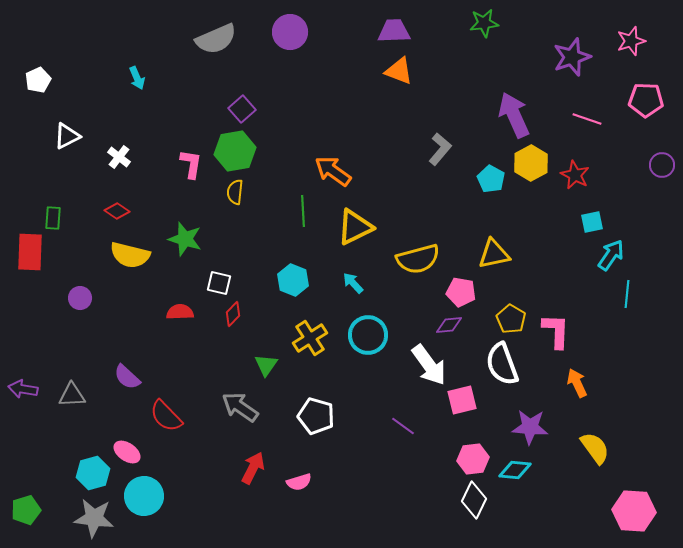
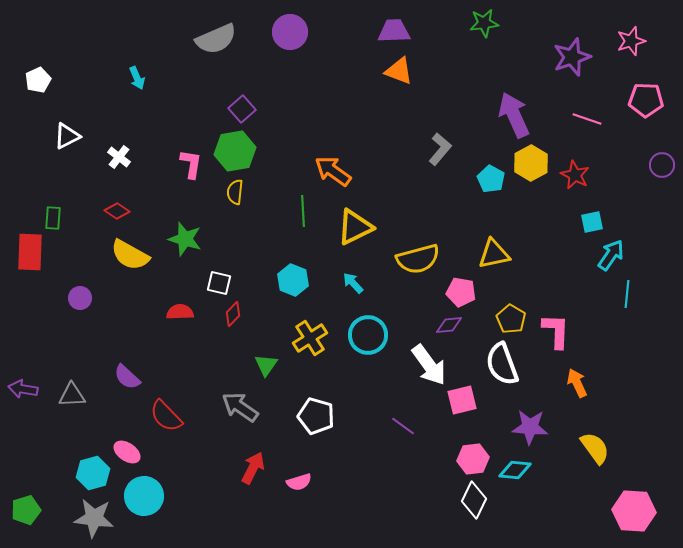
yellow semicircle at (130, 255): rotated 15 degrees clockwise
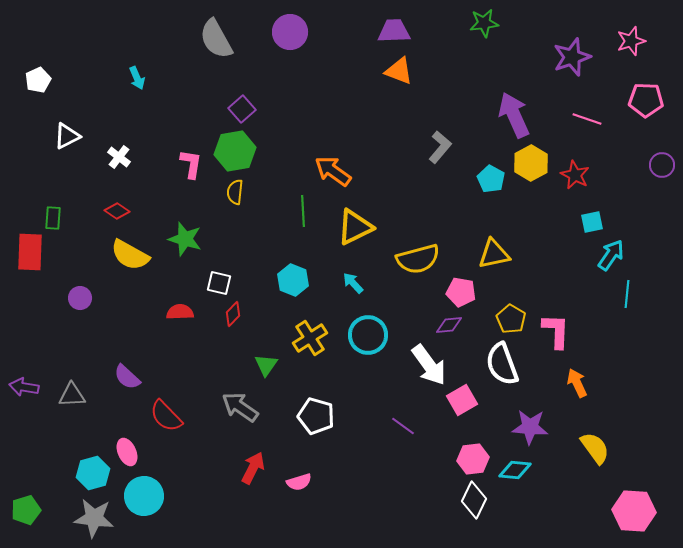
gray semicircle at (216, 39): rotated 84 degrees clockwise
gray L-shape at (440, 149): moved 2 px up
purple arrow at (23, 389): moved 1 px right, 2 px up
pink square at (462, 400): rotated 16 degrees counterclockwise
pink ellipse at (127, 452): rotated 32 degrees clockwise
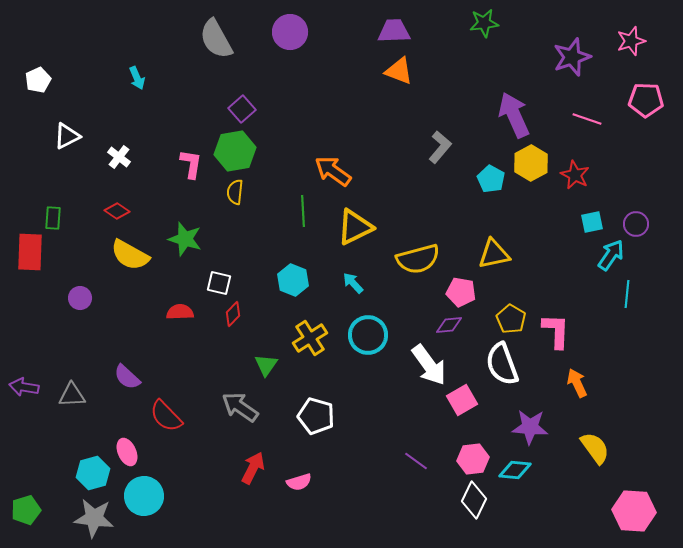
purple circle at (662, 165): moved 26 px left, 59 px down
purple line at (403, 426): moved 13 px right, 35 px down
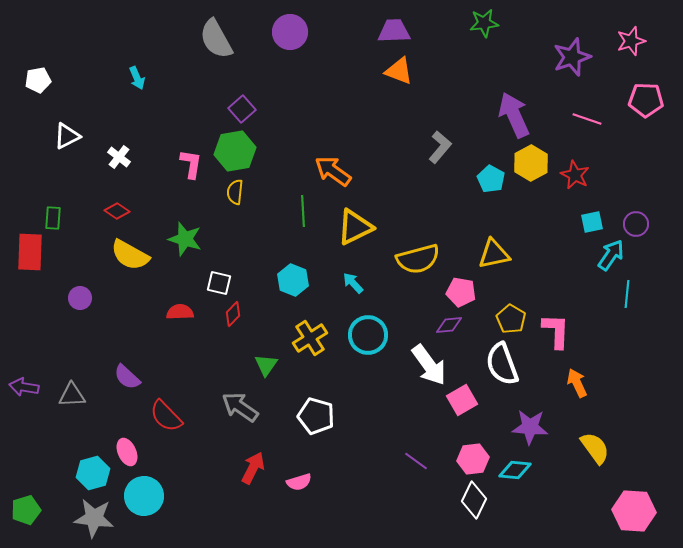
white pentagon at (38, 80): rotated 15 degrees clockwise
